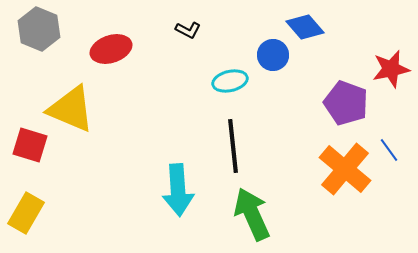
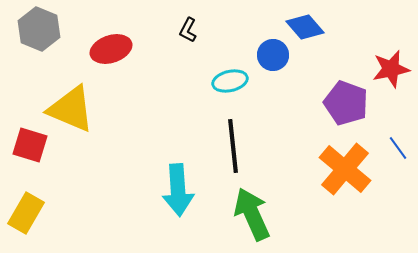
black L-shape: rotated 90 degrees clockwise
blue line: moved 9 px right, 2 px up
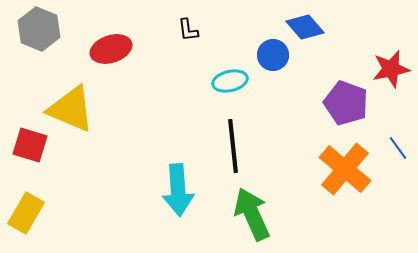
black L-shape: rotated 35 degrees counterclockwise
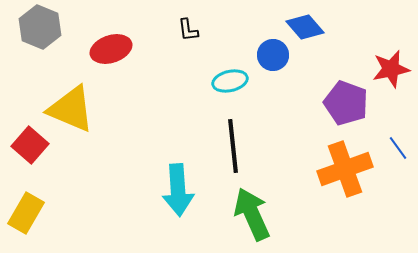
gray hexagon: moved 1 px right, 2 px up
red square: rotated 24 degrees clockwise
orange cross: rotated 30 degrees clockwise
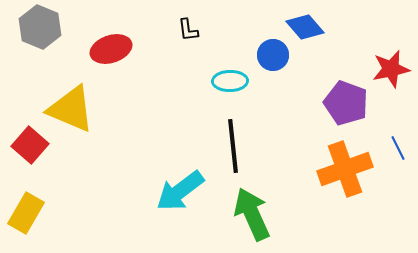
cyan ellipse: rotated 12 degrees clockwise
blue line: rotated 10 degrees clockwise
cyan arrow: moved 2 px right, 1 px down; rotated 57 degrees clockwise
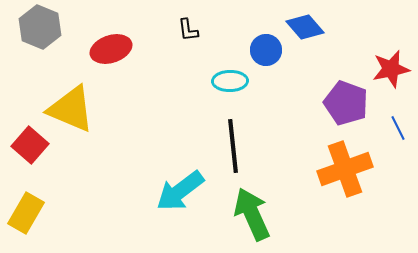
blue circle: moved 7 px left, 5 px up
blue line: moved 20 px up
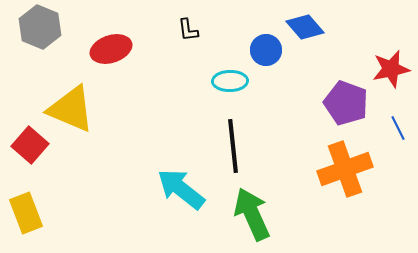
cyan arrow: moved 1 px right, 2 px up; rotated 75 degrees clockwise
yellow rectangle: rotated 51 degrees counterclockwise
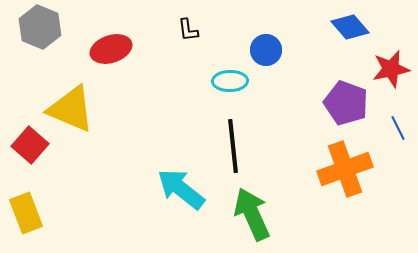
blue diamond: moved 45 px right
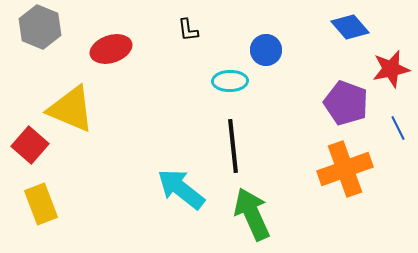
yellow rectangle: moved 15 px right, 9 px up
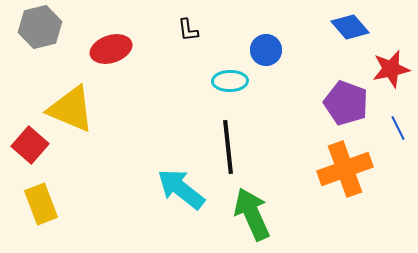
gray hexagon: rotated 24 degrees clockwise
black line: moved 5 px left, 1 px down
